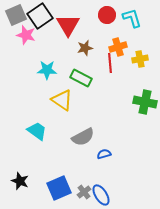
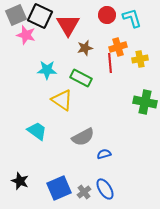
black square: rotated 30 degrees counterclockwise
blue ellipse: moved 4 px right, 6 px up
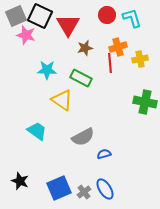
gray square: moved 1 px down
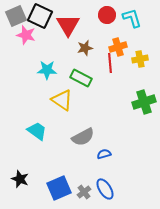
green cross: moved 1 px left; rotated 30 degrees counterclockwise
black star: moved 2 px up
